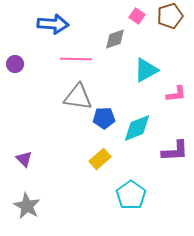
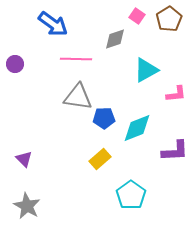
brown pentagon: moved 1 px left, 3 px down; rotated 15 degrees counterclockwise
blue arrow: rotated 32 degrees clockwise
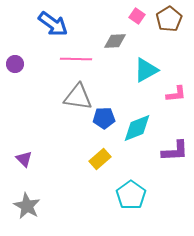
gray diamond: moved 2 px down; rotated 15 degrees clockwise
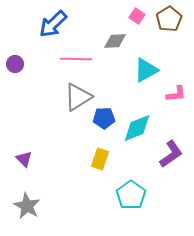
blue arrow: rotated 100 degrees clockwise
gray triangle: rotated 40 degrees counterclockwise
purple L-shape: moved 4 px left, 3 px down; rotated 32 degrees counterclockwise
yellow rectangle: rotated 30 degrees counterclockwise
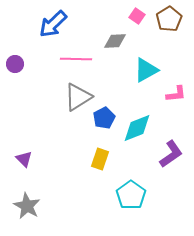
blue pentagon: rotated 25 degrees counterclockwise
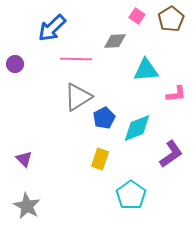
brown pentagon: moved 2 px right
blue arrow: moved 1 px left, 4 px down
cyan triangle: rotated 24 degrees clockwise
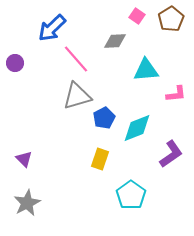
pink line: rotated 48 degrees clockwise
purple circle: moved 1 px up
gray triangle: moved 1 px left, 1 px up; rotated 16 degrees clockwise
gray star: moved 3 px up; rotated 16 degrees clockwise
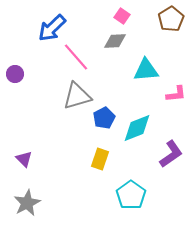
pink square: moved 15 px left
pink line: moved 2 px up
purple circle: moved 11 px down
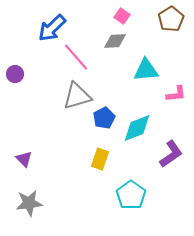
gray star: moved 2 px right; rotated 20 degrees clockwise
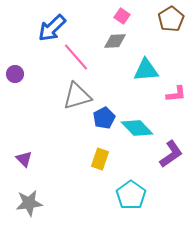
cyan diamond: rotated 68 degrees clockwise
